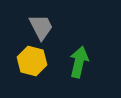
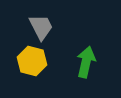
green arrow: moved 7 px right
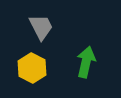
yellow hexagon: moved 7 px down; rotated 12 degrees clockwise
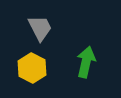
gray trapezoid: moved 1 px left, 1 px down
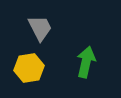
yellow hexagon: moved 3 px left; rotated 24 degrees clockwise
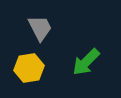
green arrow: rotated 148 degrees counterclockwise
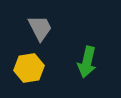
green arrow: moved 1 px right; rotated 32 degrees counterclockwise
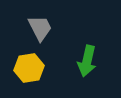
green arrow: moved 1 px up
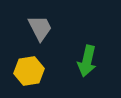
yellow hexagon: moved 3 px down
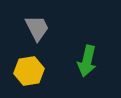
gray trapezoid: moved 3 px left
